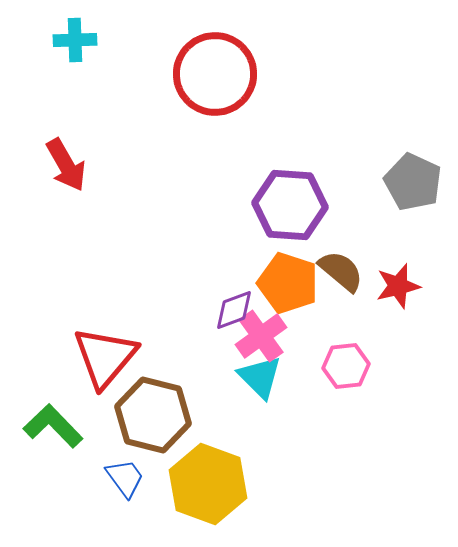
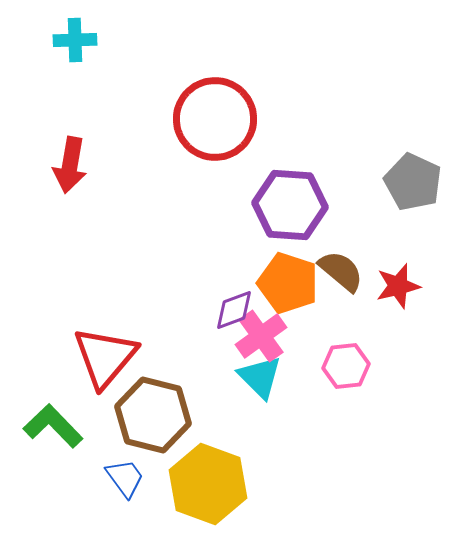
red circle: moved 45 px down
red arrow: moved 4 px right; rotated 40 degrees clockwise
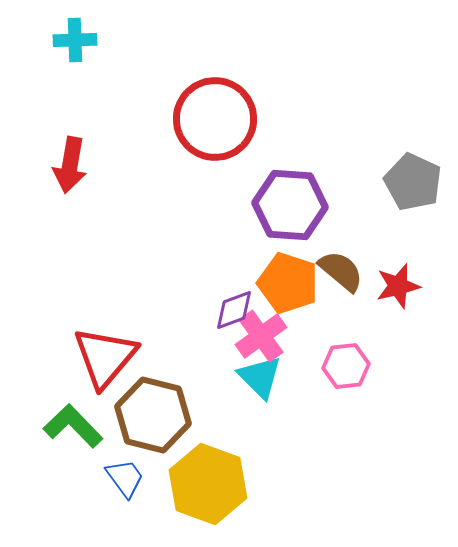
green L-shape: moved 20 px right
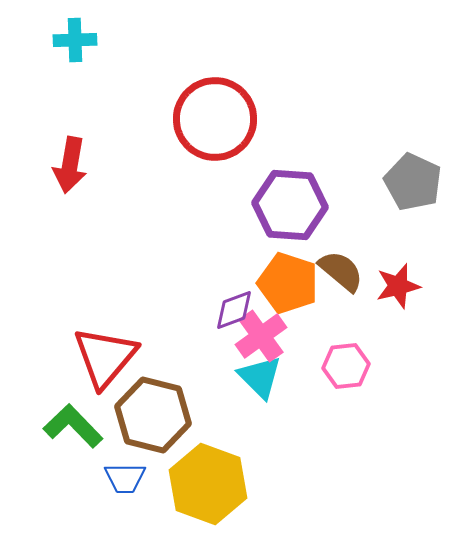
blue trapezoid: rotated 126 degrees clockwise
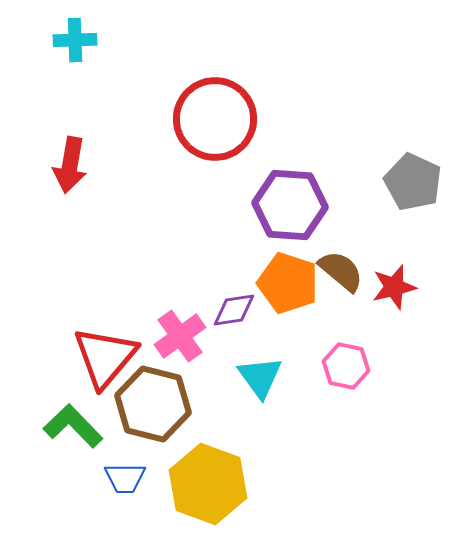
red star: moved 4 px left, 1 px down
purple diamond: rotated 12 degrees clockwise
pink cross: moved 81 px left
pink hexagon: rotated 18 degrees clockwise
cyan triangle: rotated 9 degrees clockwise
brown hexagon: moved 11 px up
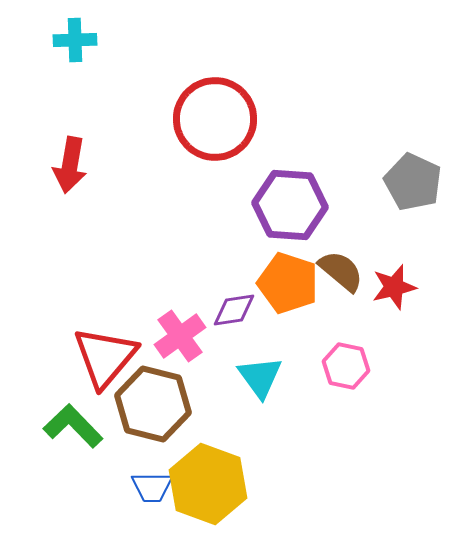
blue trapezoid: moved 27 px right, 9 px down
